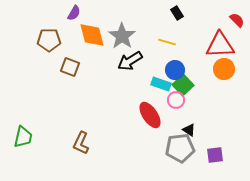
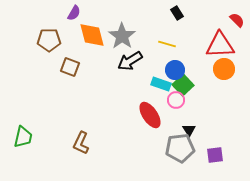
yellow line: moved 2 px down
black triangle: rotated 24 degrees clockwise
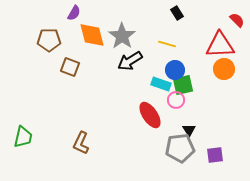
green square: rotated 30 degrees clockwise
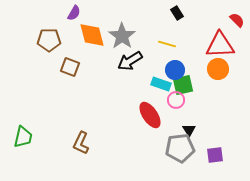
orange circle: moved 6 px left
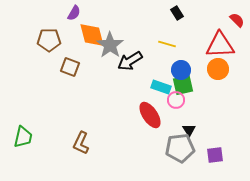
gray star: moved 12 px left, 9 px down
blue circle: moved 6 px right
cyan rectangle: moved 3 px down
